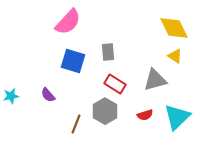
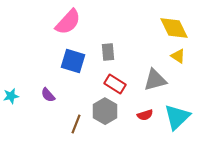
yellow triangle: moved 3 px right
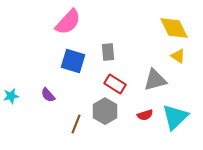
cyan triangle: moved 2 px left
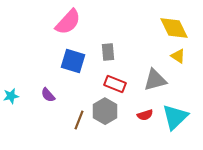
red rectangle: rotated 10 degrees counterclockwise
brown line: moved 3 px right, 4 px up
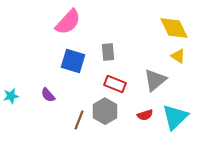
gray triangle: rotated 25 degrees counterclockwise
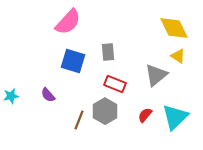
gray triangle: moved 1 px right, 5 px up
red semicircle: rotated 147 degrees clockwise
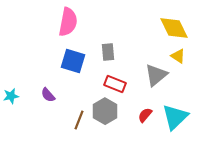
pink semicircle: rotated 32 degrees counterclockwise
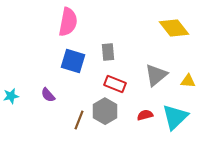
yellow diamond: rotated 12 degrees counterclockwise
yellow triangle: moved 10 px right, 25 px down; rotated 28 degrees counterclockwise
red semicircle: rotated 35 degrees clockwise
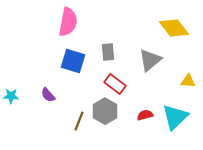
gray triangle: moved 6 px left, 15 px up
red rectangle: rotated 15 degrees clockwise
cyan star: rotated 14 degrees clockwise
brown line: moved 1 px down
